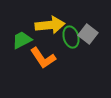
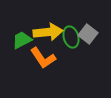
yellow arrow: moved 2 px left, 7 px down
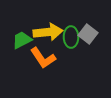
green ellipse: rotated 15 degrees clockwise
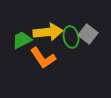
green ellipse: rotated 10 degrees counterclockwise
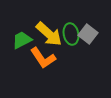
yellow arrow: moved 1 px right, 2 px down; rotated 48 degrees clockwise
green ellipse: moved 3 px up
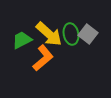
orange L-shape: rotated 96 degrees counterclockwise
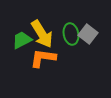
yellow arrow: moved 7 px left; rotated 16 degrees clockwise
orange L-shape: rotated 132 degrees counterclockwise
